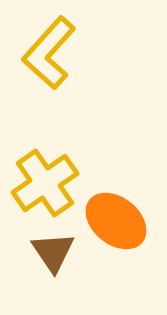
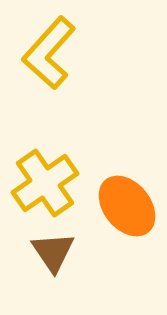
orange ellipse: moved 11 px right, 15 px up; rotated 12 degrees clockwise
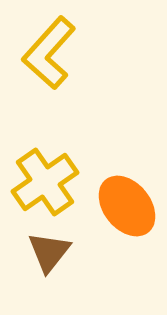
yellow cross: moved 1 px up
brown triangle: moved 4 px left; rotated 12 degrees clockwise
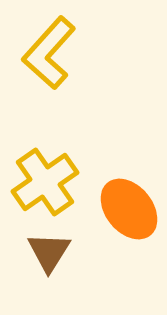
orange ellipse: moved 2 px right, 3 px down
brown triangle: rotated 6 degrees counterclockwise
